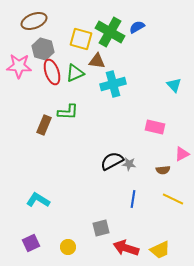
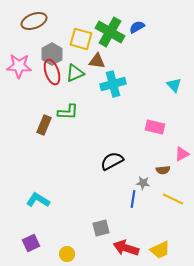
gray hexagon: moved 9 px right, 5 px down; rotated 15 degrees clockwise
gray star: moved 14 px right, 19 px down
yellow circle: moved 1 px left, 7 px down
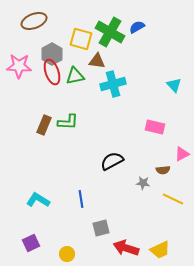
green triangle: moved 3 px down; rotated 12 degrees clockwise
green L-shape: moved 10 px down
blue line: moved 52 px left; rotated 18 degrees counterclockwise
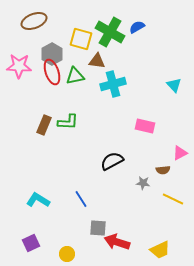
pink rectangle: moved 10 px left, 1 px up
pink triangle: moved 2 px left, 1 px up
blue line: rotated 24 degrees counterclockwise
gray square: moved 3 px left; rotated 18 degrees clockwise
red arrow: moved 9 px left, 6 px up
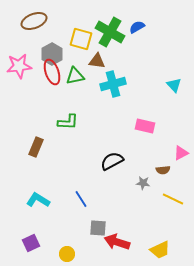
pink star: rotated 10 degrees counterclockwise
brown rectangle: moved 8 px left, 22 px down
pink triangle: moved 1 px right
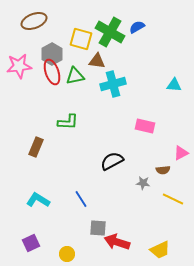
cyan triangle: rotated 42 degrees counterclockwise
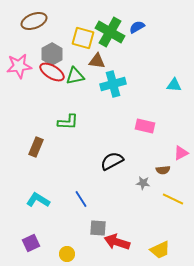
yellow square: moved 2 px right, 1 px up
red ellipse: rotated 40 degrees counterclockwise
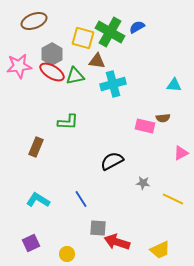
brown semicircle: moved 52 px up
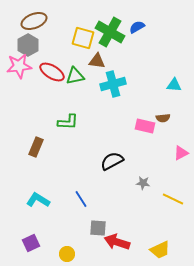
gray hexagon: moved 24 px left, 9 px up
